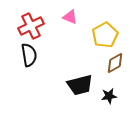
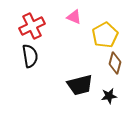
pink triangle: moved 4 px right
red cross: moved 1 px right
black semicircle: moved 1 px right, 1 px down
brown diamond: rotated 45 degrees counterclockwise
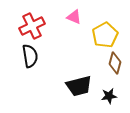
black trapezoid: moved 1 px left, 1 px down
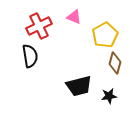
red cross: moved 7 px right
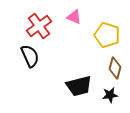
red cross: rotated 10 degrees counterclockwise
yellow pentagon: moved 2 px right; rotated 25 degrees counterclockwise
black semicircle: rotated 15 degrees counterclockwise
brown diamond: moved 5 px down
black star: moved 1 px right, 1 px up
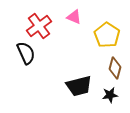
yellow pentagon: rotated 15 degrees clockwise
black semicircle: moved 4 px left, 3 px up
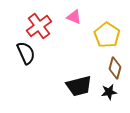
black star: moved 1 px left, 3 px up
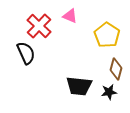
pink triangle: moved 4 px left, 1 px up
red cross: rotated 10 degrees counterclockwise
brown diamond: moved 1 px right, 1 px down
black trapezoid: rotated 20 degrees clockwise
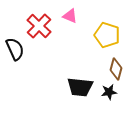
yellow pentagon: rotated 15 degrees counterclockwise
black semicircle: moved 11 px left, 4 px up
black trapezoid: moved 1 px right, 1 px down
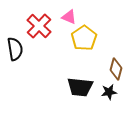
pink triangle: moved 1 px left, 1 px down
yellow pentagon: moved 23 px left, 3 px down; rotated 20 degrees clockwise
black semicircle: rotated 15 degrees clockwise
